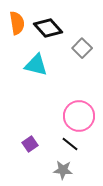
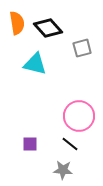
gray square: rotated 30 degrees clockwise
cyan triangle: moved 1 px left, 1 px up
purple square: rotated 35 degrees clockwise
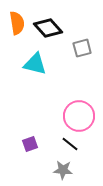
purple square: rotated 21 degrees counterclockwise
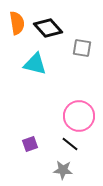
gray square: rotated 24 degrees clockwise
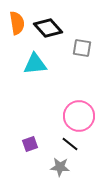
cyan triangle: rotated 20 degrees counterclockwise
gray star: moved 3 px left, 3 px up
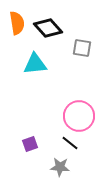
black line: moved 1 px up
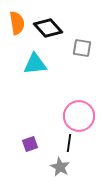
black line: moved 1 px left; rotated 60 degrees clockwise
gray star: rotated 24 degrees clockwise
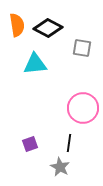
orange semicircle: moved 2 px down
black diamond: rotated 20 degrees counterclockwise
pink circle: moved 4 px right, 8 px up
